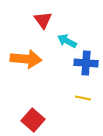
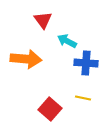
red square: moved 17 px right, 11 px up
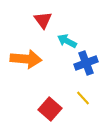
blue cross: rotated 25 degrees counterclockwise
yellow line: rotated 35 degrees clockwise
